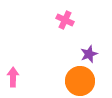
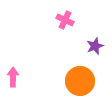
purple star: moved 6 px right, 8 px up
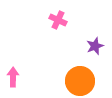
pink cross: moved 7 px left
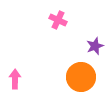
pink arrow: moved 2 px right, 2 px down
orange circle: moved 1 px right, 4 px up
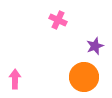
orange circle: moved 3 px right
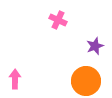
orange circle: moved 2 px right, 4 px down
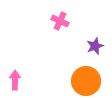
pink cross: moved 2 px right, 1 px down
pink arrow: moved 1 px down
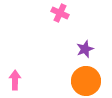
pink cross: moved 8 px up
purple star: moved 10 px left, 3 px down
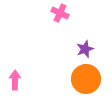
orange circle: moved 2 px up
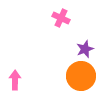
pink cross: moved 1 px right, 5 px down
orange circle: moved 5 px left, 3 px up
